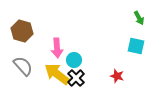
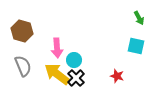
gray semicircle: rotated 20 degrees clockwise
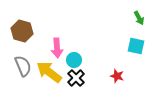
yellow arrow: moved 8 px left, 2 px up
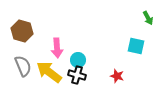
green arrow: moved 9 px right
cyan circle: moved 4 px right
black cross: moved 1 px right, 3 px up; rotated 30 degrees counterclockwise
